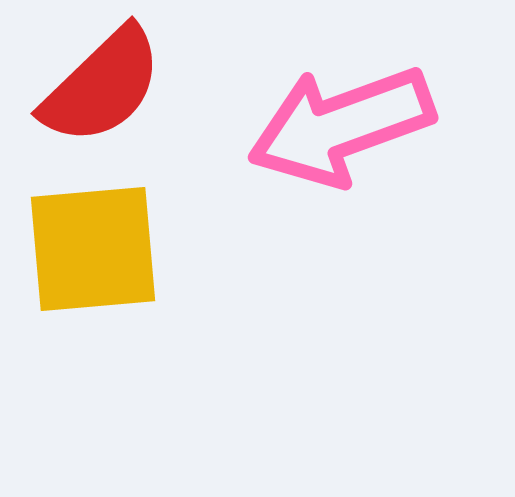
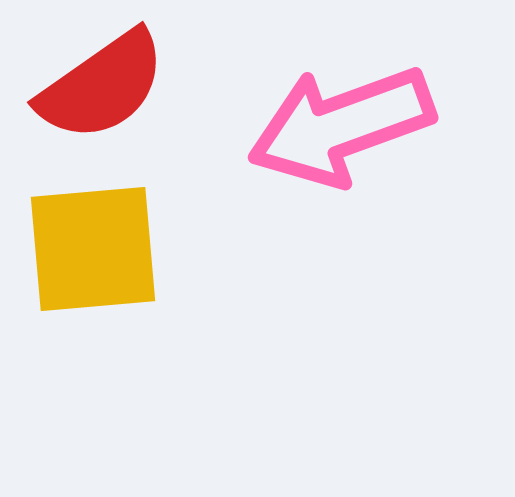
red semicircle: rotated 9 degrees clockwise
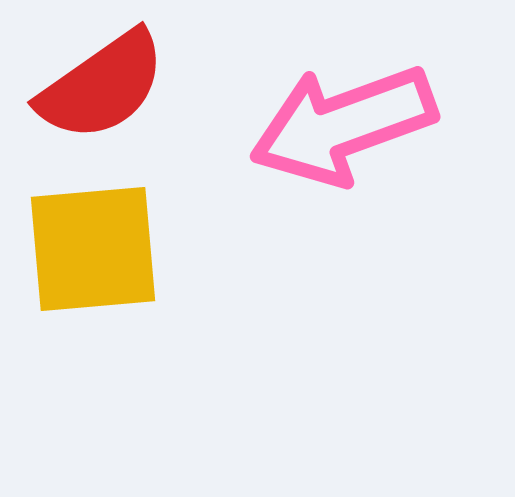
pink arrow: moved 2 px right, 1 px up
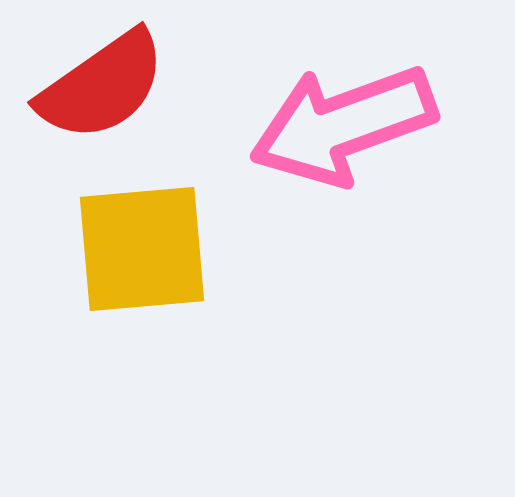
yellow square: moved 49 px right
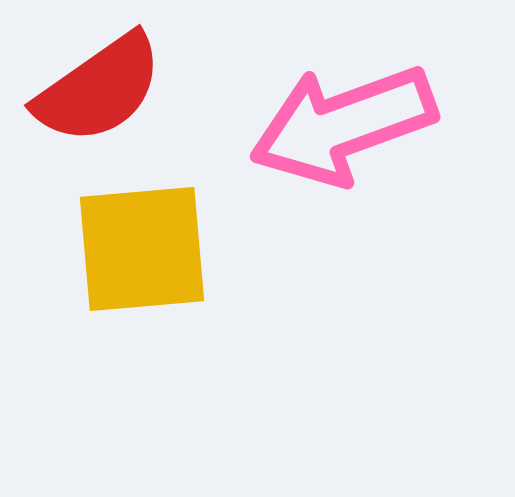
red semicircle: moved 3 px left, 3 px down
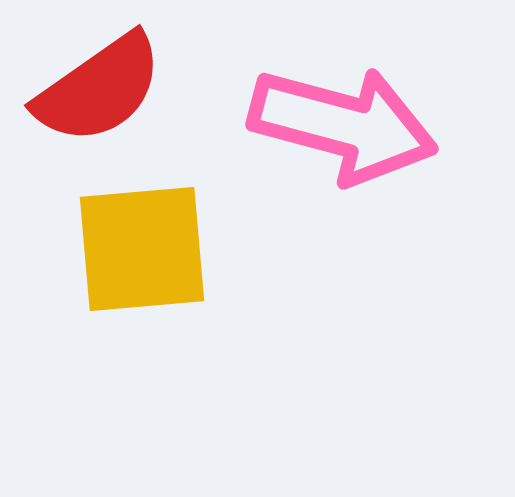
pink arrow: rotated 145 degrees counterclockwise
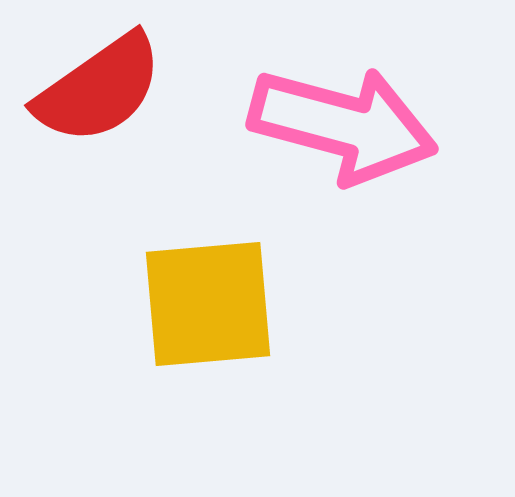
yellow square: moved 66 px right, 55 px down
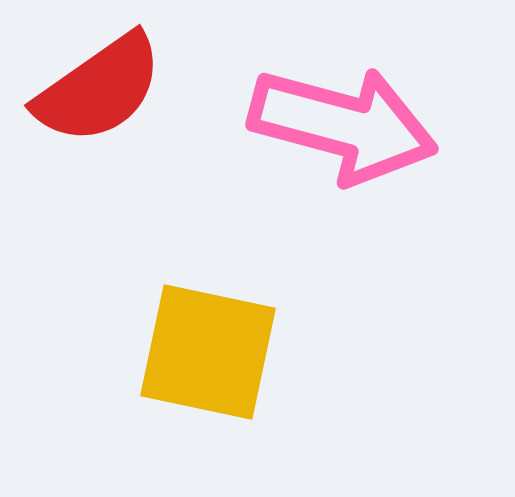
yellow square: moved 48 px down; rotated 17 degrees clockwise
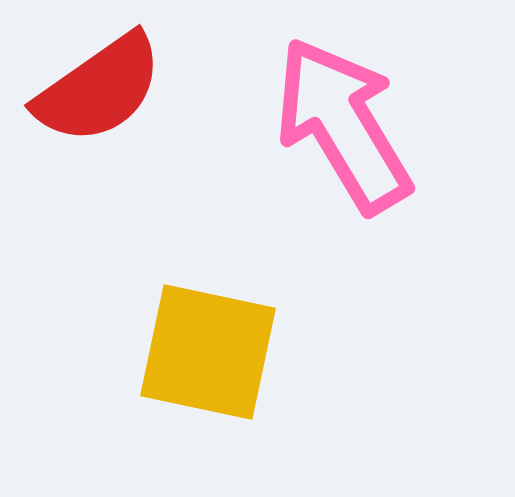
pink arrow: rotated 136 degrees counterclockwise
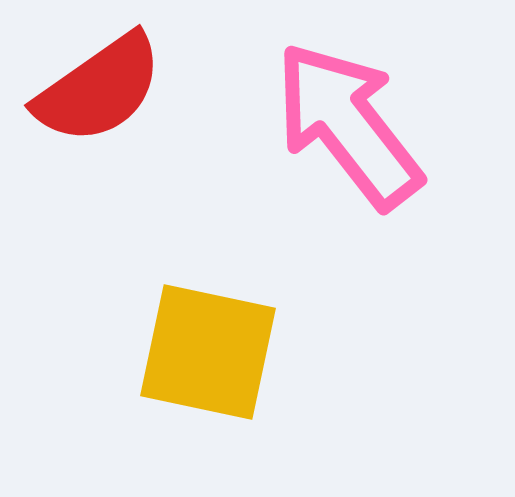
pink arrow: moved 5 px right; rotated 7 degrees counterclockwise
